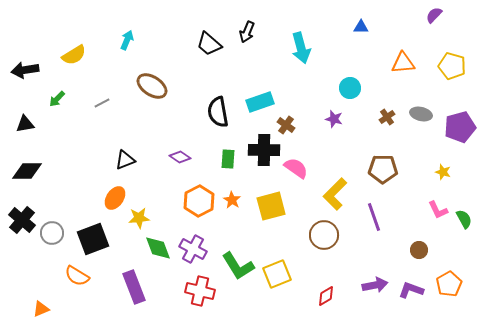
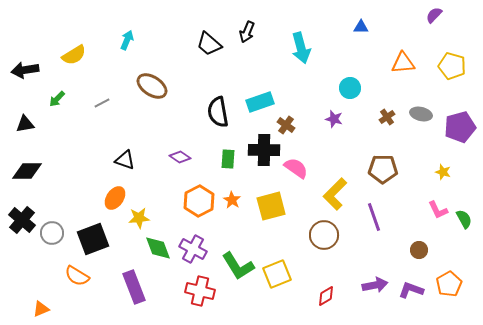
black triangle at (125, 160): rotated 40 degrees clockwise
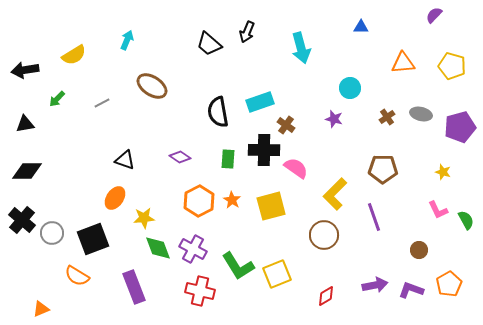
yellow star at (139, 218): moved 5 px right
green semicircle at (464, 219): moved 2 px right, 1 px down
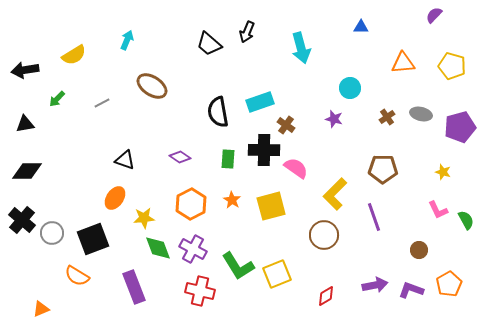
orange hexagon at (199, 201): moved 8 px left, 3 px down
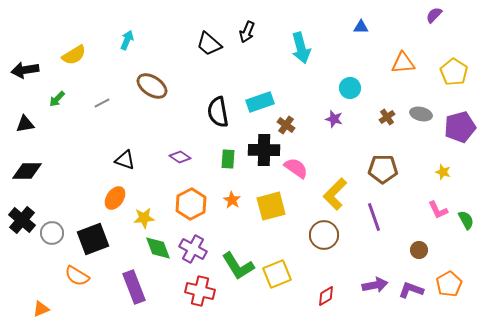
yellow pentagon at (452, 66): moved 2 px right, 6 px down; rotated 16 degrees clockwise
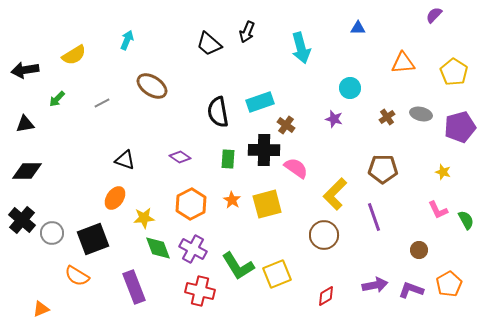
blue triangle at (361, 27): moved 3 px left, 1 px down
yellow square at (271, 206): moved 4 px left, 2 px up
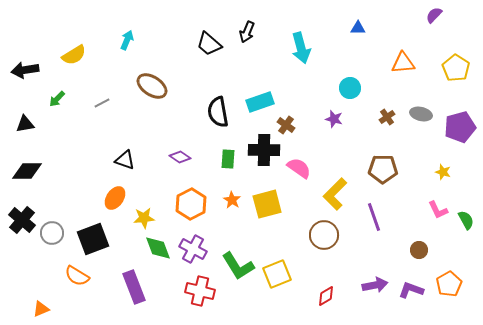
yellow pentagon at (454, 72): moved 2 px right, 4 px up
pink semicircle at (296, 168): moved 3 px right
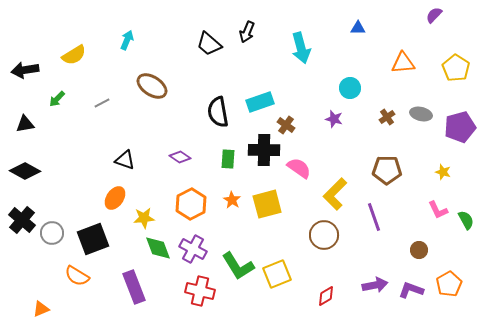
brown pentagon at (383, 169): moved 4 px right, 1 px down
black diamond at (27, 171): moved 2 px left; rotated 28 degrees clockwise
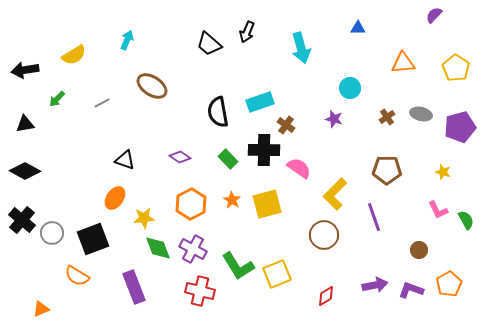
green rectangle at (228, 159): rotated 48 degrees counterclockwise
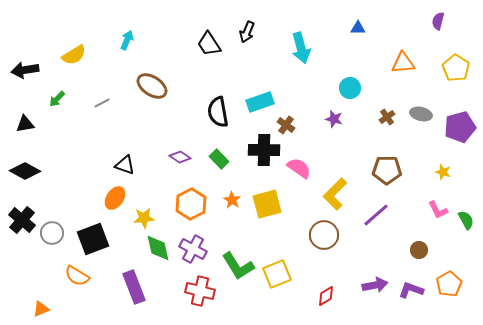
purple semicircle at (434, 15): moved 4 px right, 6 px down; rotated 30 degrees counterclockwise
black trapezoid at (209, 44): rotated 16 degrees clockwise
green rectangle at (228, 159): moved 9 px left
black triangle at (125, 160): moved 5 px down
purple line at (374, 217): moved 2 px right, 2 px up; rotated 68 degrees clockwise
green diamond at (158, 248): rotated 8 degrees clockwise
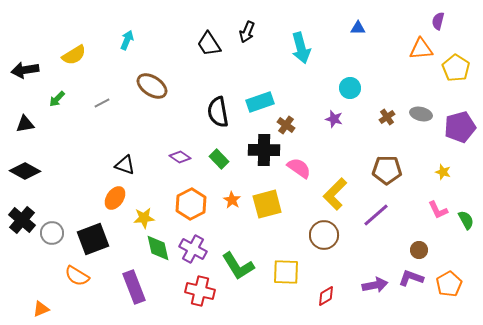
orange triangle at (403, 63): moved 18 px right, 14 px up
yellow square at (277, 274): moved 9 px right, 2 px up; rotated 24 degrees clockwise
purple L-shape at (411, 290): moved 12 px up
